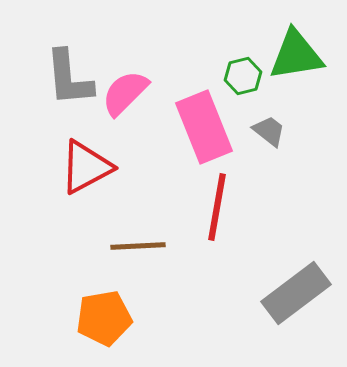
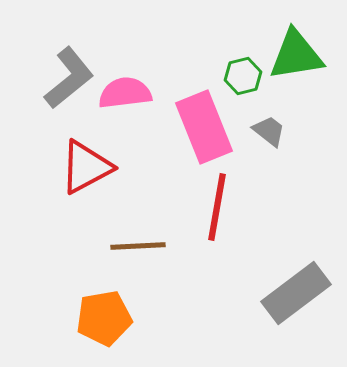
gray L-shape: rotated 124 degrees counterclockwise
pink semicircle: rotated 38 degrees clockwise
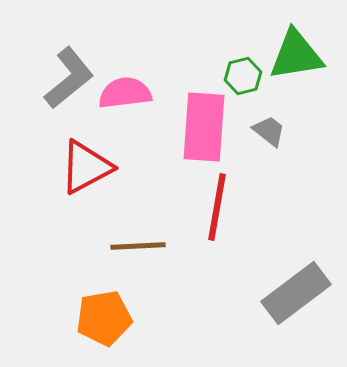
pink rectangle: rotated 26 degrees clockwise
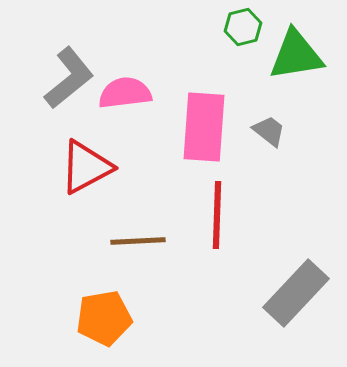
green hexagon: moved 49 px up
red line: moved 8 px down; rotated 8 degrees counterclockwise
brown line: moved 5 px up
gray rectangle: rotated 10 degrees counterclockwise
